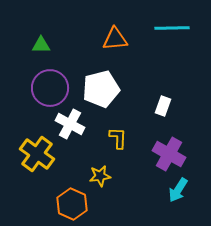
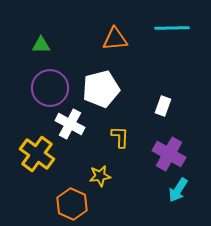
yellow L-shape: moved 2 px right, 1 px up
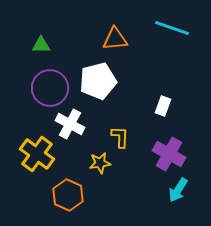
cyan line: rotated 20 degrees clockwise
white pentagon: moved 3 px left, 8 px up
yellow star: moved 13 px up
orange hexagon: moved 4 px left, 9 px up
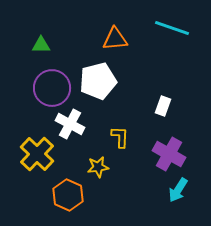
purple circle: moved 2 px right
yellow cross: rotated 8 degrees clockwise
yellow star: moved 2 px left, 4 px down
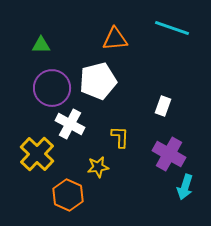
cyan arrow: moved 7 px right, 3 px up; rotated 15 degrees counterclockwise
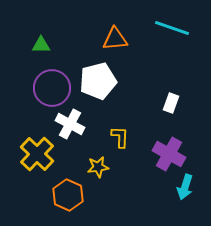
white rectangle: moved 8 px right, 3 px up
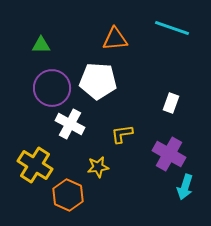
white pentagon: rotated 18 degrees clockwise
yellow L-shape: moved 2 px right, 3 px up; rotated 100 degrees counterclockwise
yellow cross: moved 2 px left, 11 px down; rotated 12 degrees counterclockwise
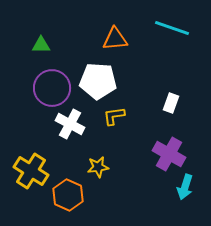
yellow L-shape: moved 8 px left, 18 px up
yellow cross: moved 4 px left, 6 px down
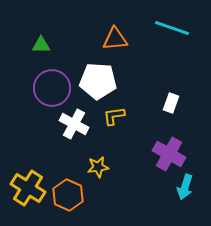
white cross: moved 4 px right
yellow cross: moved 3 px left, 17 px down
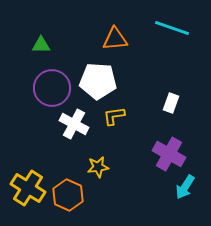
cyan arrow: rotated 15 degrees clockwise
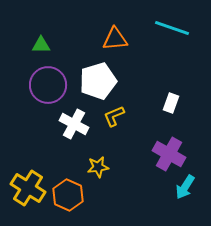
white pentagon: rotated 21 degrees counterclockwise
purple circle: moved 4 px left, 3 px up
yellow L-shape: rotated 15 degrees counterclockwise
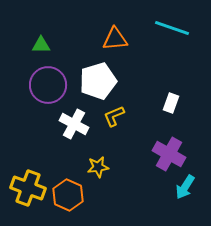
yellow cross: rotated 12 degrees counterclockwise
